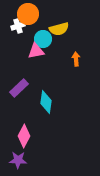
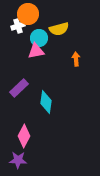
cyan circle: moved 4 px left, 1 px up
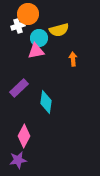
yellow semicircle: moved 1 px down
orange arrow: moved 3 px left
purple star: rotated 12 degrees counterclockwise
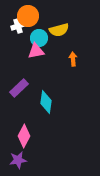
orange circle: moved 2 px down
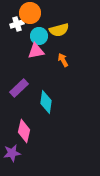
orange circle: moved 2 px right, 3 px up
white cross: moved 1 px left, 2 px up
cyan circle: moved 2 px up
orange arrow: moved 10 px left, 1 px down; rotated 24 degrees counterclockwise
pink diamond: moved 5 px up; rotated 15 degrees counterclockwise
purple star: moved 6 px left, 7 px up
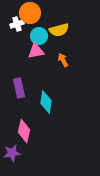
purple rectangle: rotated 60 degrees counterclockwise
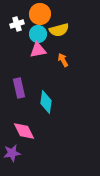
orange circle: moved 10 px right, 1 px down
cyan circle: moved 1 px left, 2 px up
pink triangle: moved 2 px right, 1 px up
pink diamond: rotated 40 degrees counterclockwise
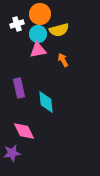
cyan diamond: rotated 15 degrees counterclockwise
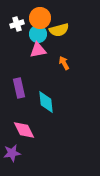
orange circle: moved 4 px down
orange arrow: moved 1 px right, 3 px down
pink diamond: moved 1 px up
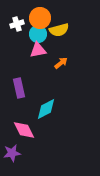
orange arrow: moved 3 px left; rotated 80 degrees clockwise
cyan diamond: moved 7 px down; rotated 70 degrees clockwise
